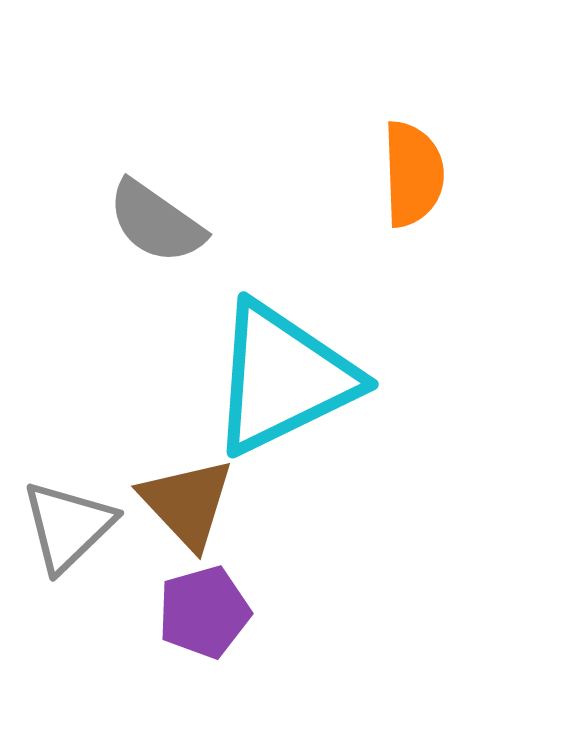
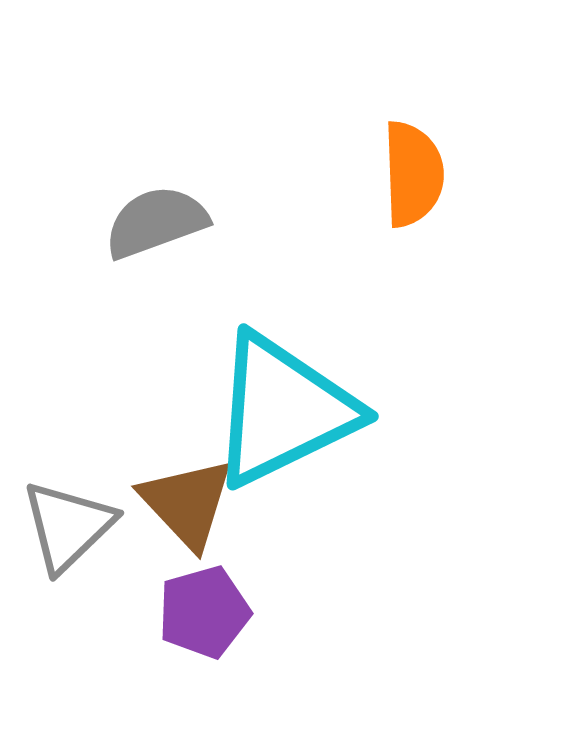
gray semicircle: rotated 125 degrees clockwise
cyan triangle: moved 32 px down
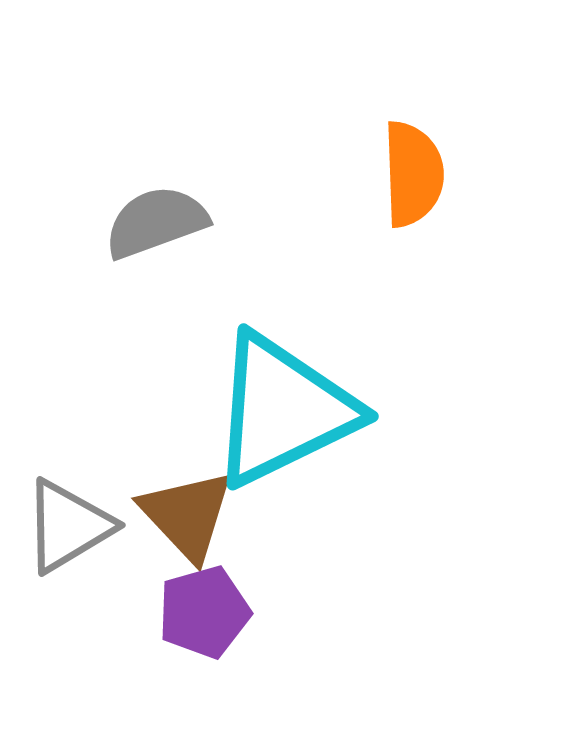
brown triangle: moved 12 px down
gray triangle: rotated 13 degrees clockwise
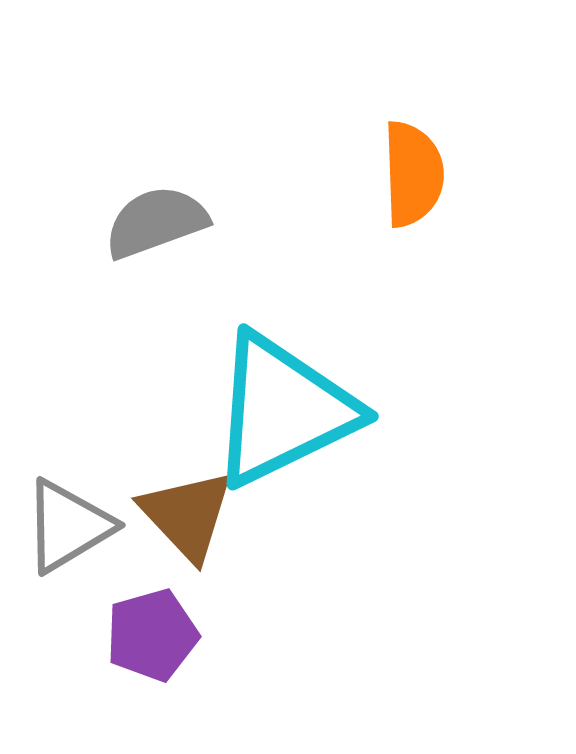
purple pentagon: moved 52 px left, 23 px down
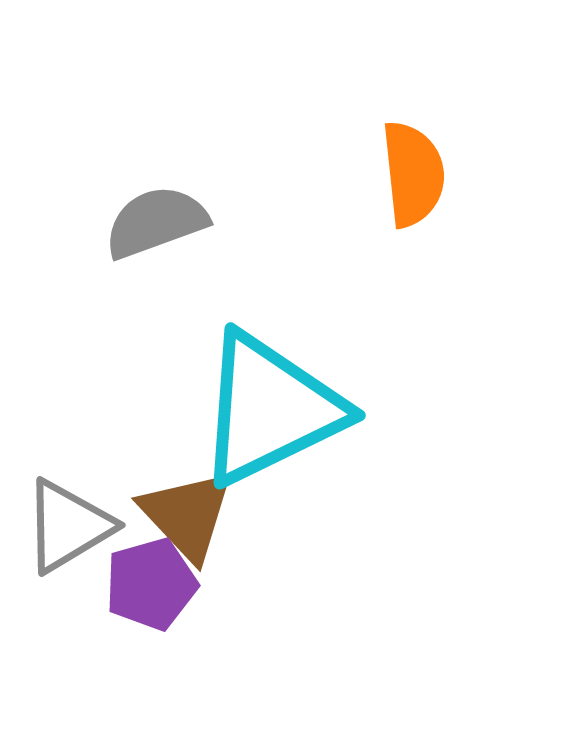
orange semicircle: rotated 4 degrees counterclockwise
cyan triangle: moved 13 px left, 1 px up
purple pentagon: moved 1 px left, 51 px up
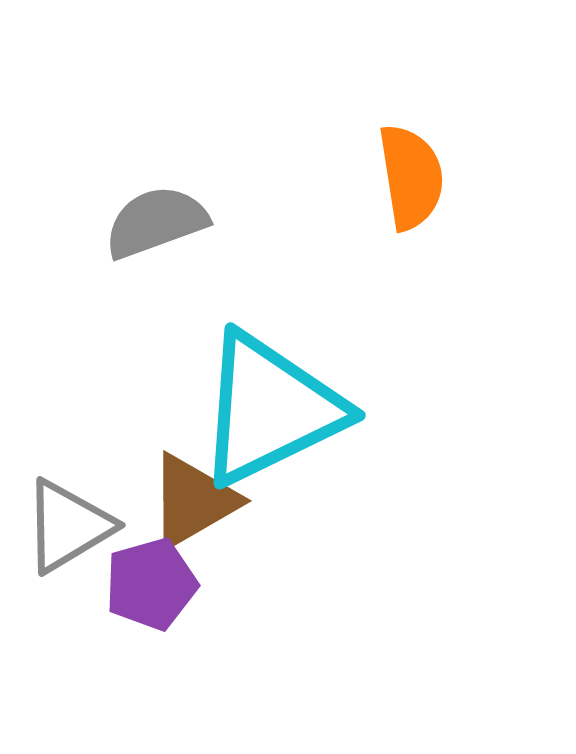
orange semicircle: moved 2 px left, 3 px down; rotated 3 degrees counterclockwise
brown triangle: moved 6 px right, 14 px up; rotated 43 degrees clockwise
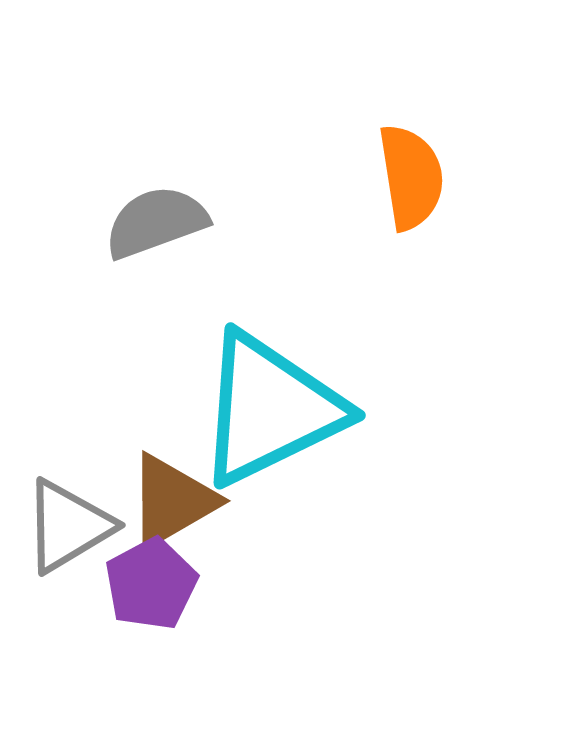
brown triangle: moved 21 px left
purple pentagon: rotated 12 degrees counterclockwise
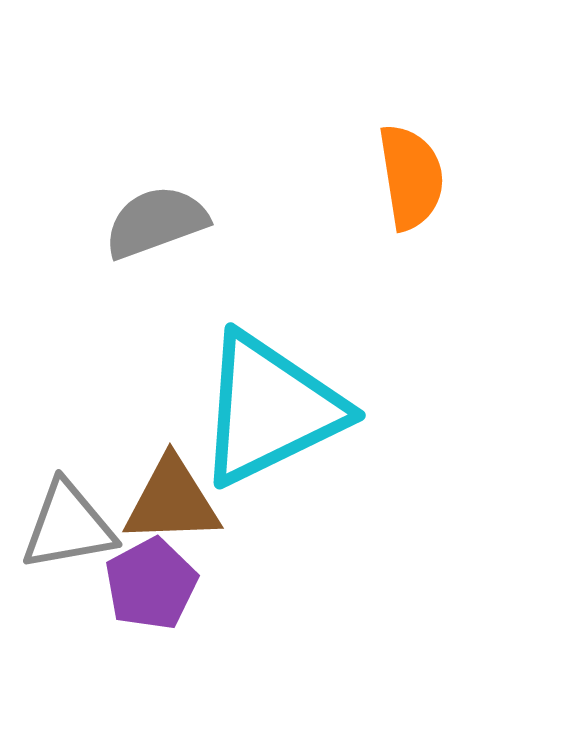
brown triangle: rotated 28 degrees clockwise
gray triangle: rotated 21 degrees clockwise
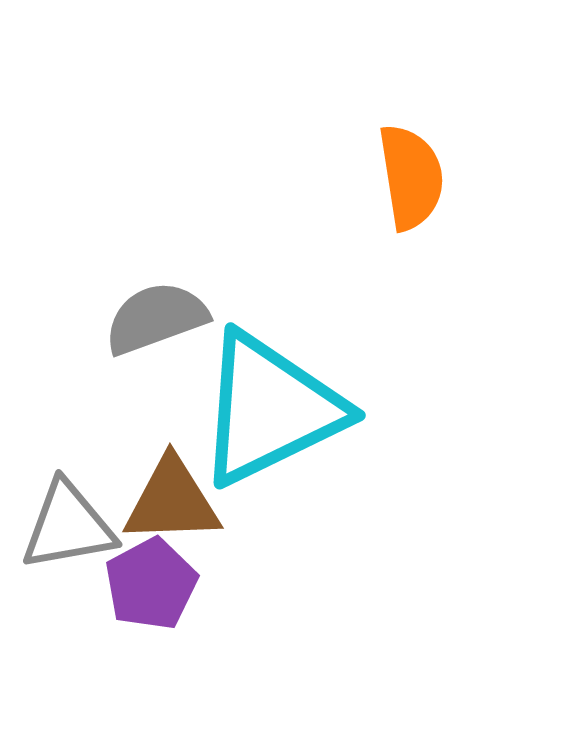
gray semicircle: moved 96 px down
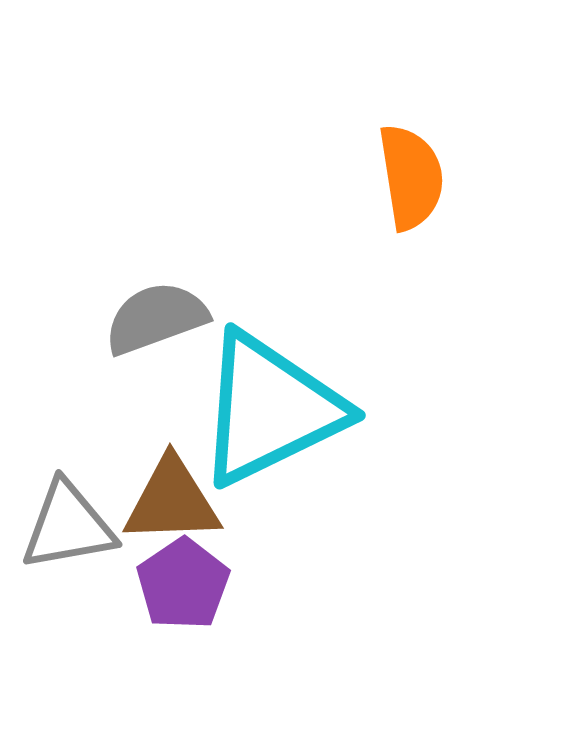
purple pentagon: moved 32 px right; rotated 6 degrees counterclockwise
